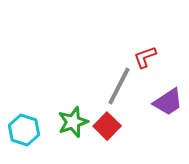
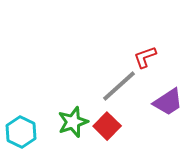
gray line: rotated 21 degrees clockwise
cyan hexagon: moved 3 px left, 2 px down; rotated 8 degrees clockwise
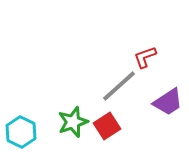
red square: rotated 12 degrees clockwise
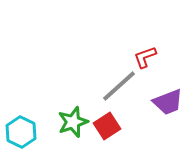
purple trapezoid: rotated 12 degrees clockwise
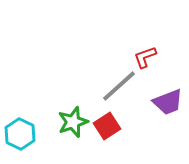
cyan hexagon: moved 1 px left, 2 px down
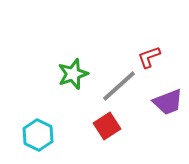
red L-shape: moved 4 px right
green star: moved 48 px up
cyan hexagon: moved 18 px right, 1 px down
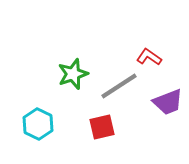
red L-shape: rotated 55 degrees clockwise
gray line: rotated 9 degrees clockwise
red square: moved 5 px left, 1 px down; rotated 20 degrees clockwise
cyan hexagon: moved 11 px up
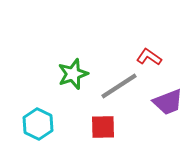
red square: moved 1 px right; rotated 12 degrees clockwise
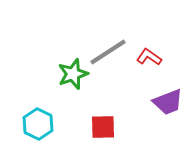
gray line: moved 11 px left, 34 px up
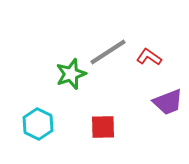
green star: moved 2 px left
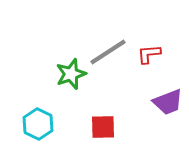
red L-shape: moved 3 px up; rotated 40 degrees counterclockwise
